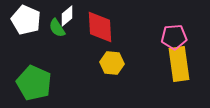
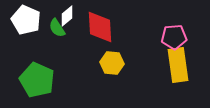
yellow rectangle: moved 1 px left, 1 px down
green pentagon: moved 3 px right, 3 px up
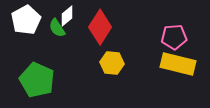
white pentagon: rotated 20 degrees clockwise
red diamond: rotated 36 degrees clockwise
yellow rectangle: moved 1 px up; rotated 68 degrees counterclockwise
